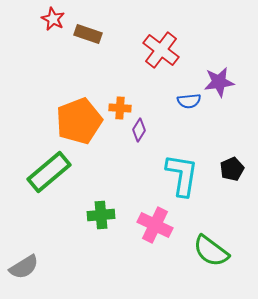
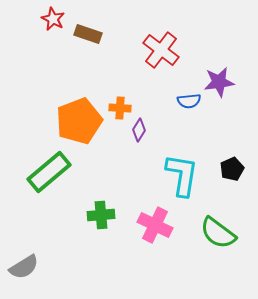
green semicircle: moved 7 px right, 18 px up
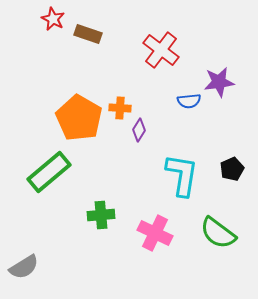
orange pentagon: moved 3 px up; rotated 21 degrees counterclockwise
pink cross: moved 8 px down
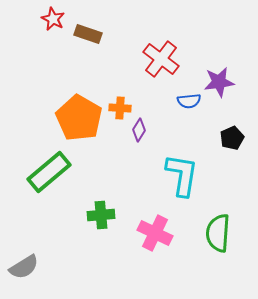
red cross: moved 9 px down
black pentagon: moved 31 px up
green semicircle: rotated 57 degrees clockwise
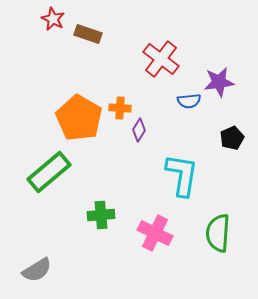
gray semicircle: moved 13 px right, 3 px down
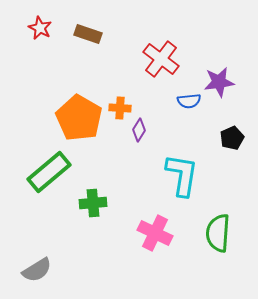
red star: moved 13 px left, 9 px down
green cross: moved 8 px left, 12 px up
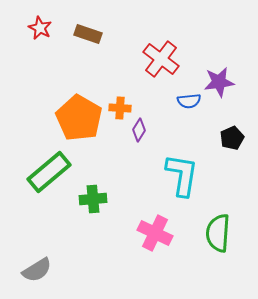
green cross: moved 4 px up
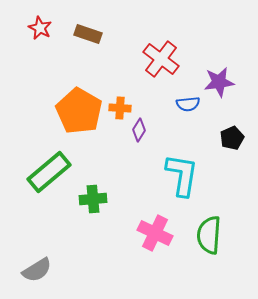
blue semicircle: moved 1 px left, 3 px down
orange pentagon: moved 7 px up
green semicircle: moved 9 px left, 2 px down
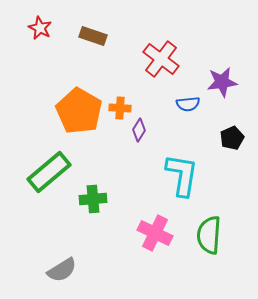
brown rectangle: moved 5 px right, 2 px down
purple star: moved 3 px right
gray semicircle: moved 25 px right
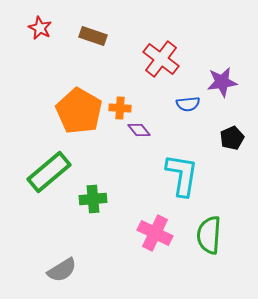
purple diamond: rotated 70 degrees counterclockwise
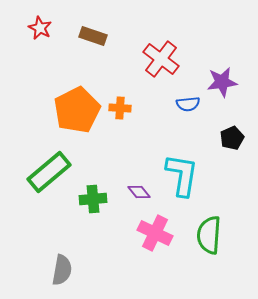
orange pentagon: moved 2 px left, 1 px up; rotated 15 degrees clockwise
purple diamond: moved 62 px down
gray semicircle: rotated 48 degrees counterclockwise
